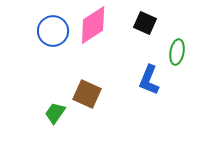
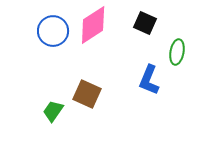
green trapezoid: moved 2 px left, 2 px up
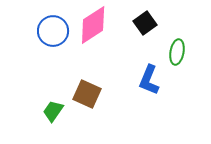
black square: rotated 30 degrees clockwise
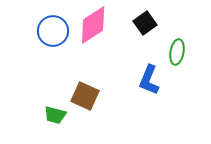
brown square: moved 2 px left, 2 px down
green trapezoid: moved 2 px right, 4 px down; rotated 110 degrees counterclockwise
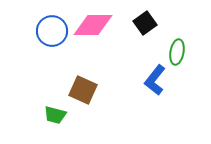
pink diamond: rotated 33 degrees clockwise
blue circle: moved 1 px left
blue L-shape: moved 6 px right; rotated 16 degrees clockwise
brown square: moved 2 px left, 6 px up
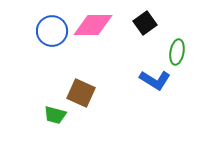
blue L-shape: rotated 96 degrees counterclockwise
brown square: moved 2 px left, 3 px down
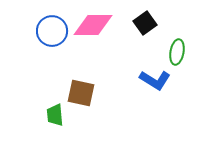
brown square: rotated 12 degrees counterclockwise
green trapezoid: rotated 70 degrees clockwise
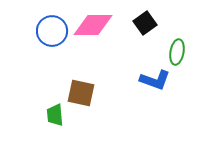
blue L-shape: rotated 12 degrees counterclockwise
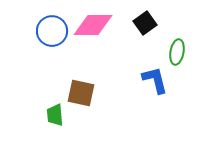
blue L-shape: rotated 124 degrees counterclockwise
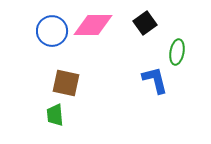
brown square: moved 15 px left, 10 px up
